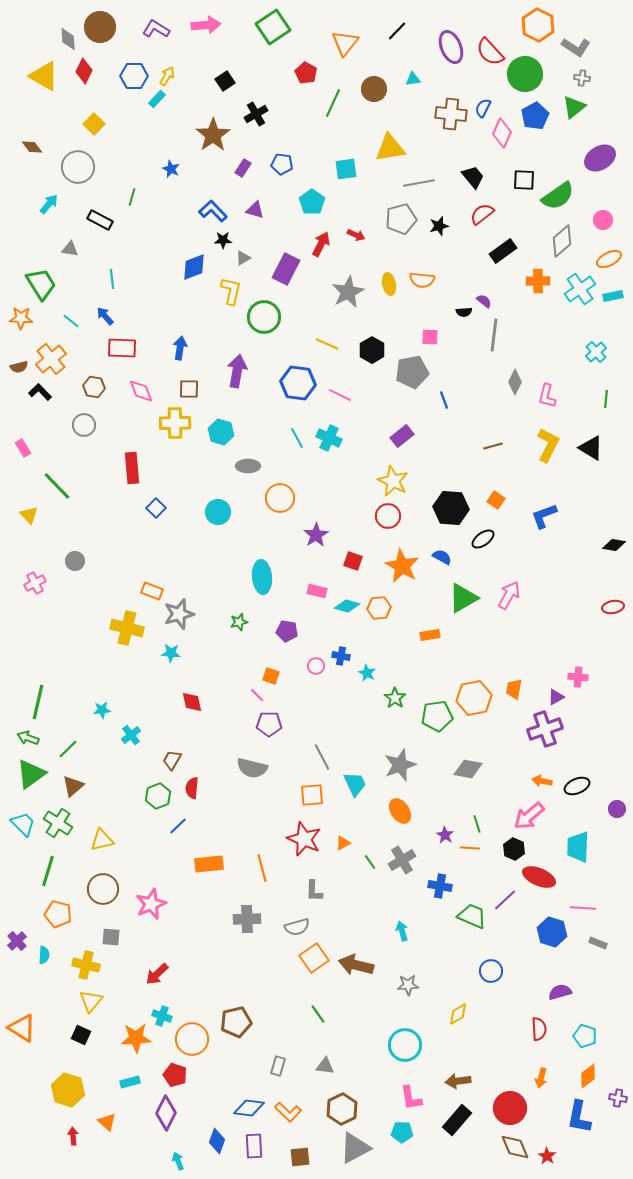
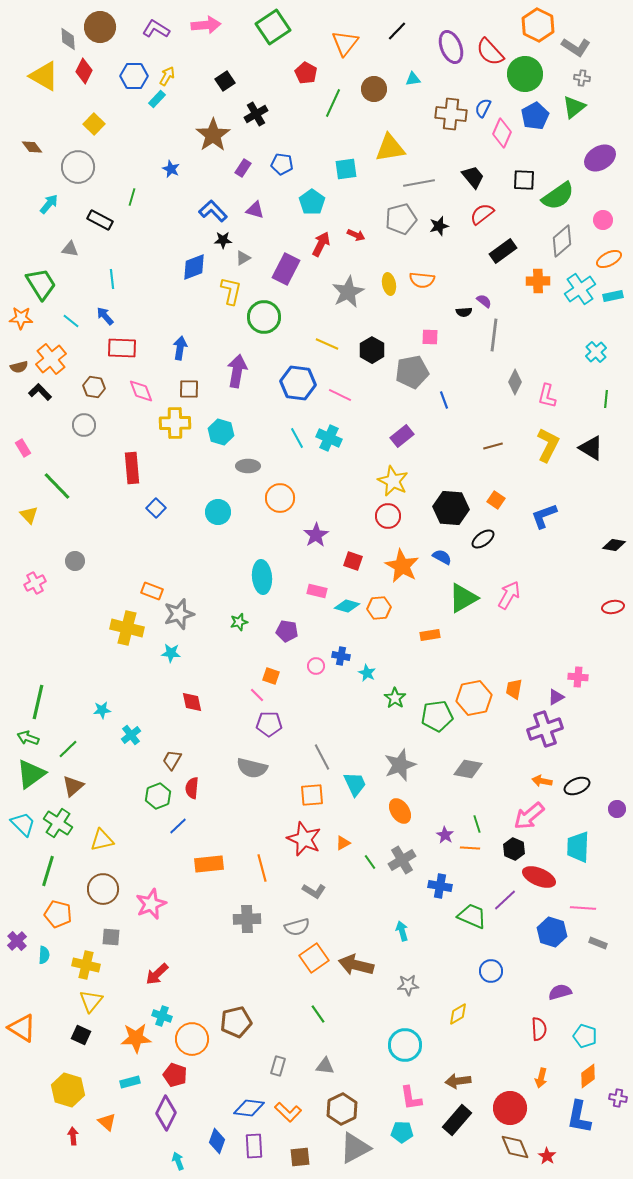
gray L-shape at (314, 891): rotated 60 degrees counterclockwise
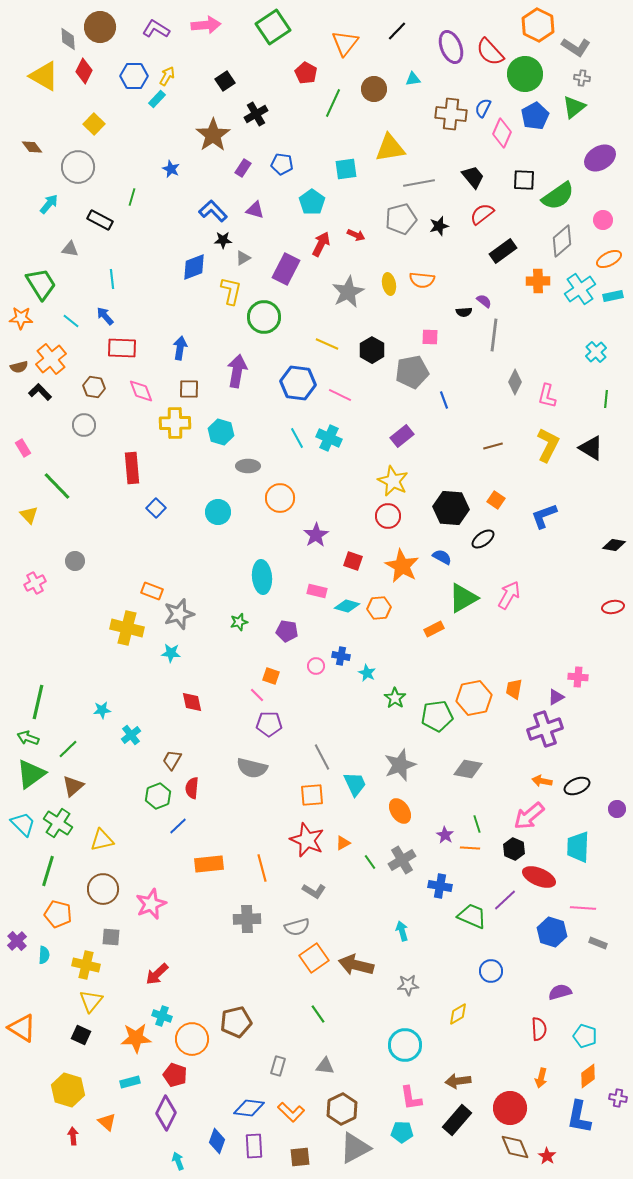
orange rectangle at (430, 635): moved 4 px right, 6 px up; rotated 18 degrees counterclockwise
red star at (304, 839): moved 3 px right, 1 px down
orange L-shape at (288, 1112): moved 3 px right
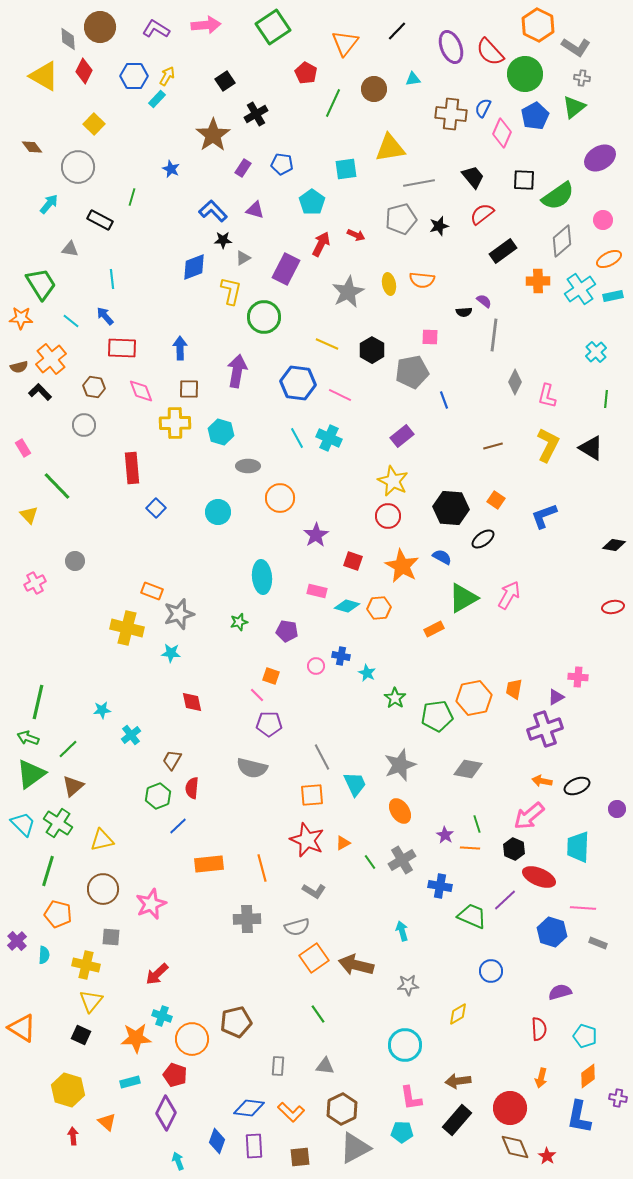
blue arrow at (180, 348): rotated 10 degrees counterclockwise
gray rectangle at (278, 1066): rotated 12 degrees counterclockwise
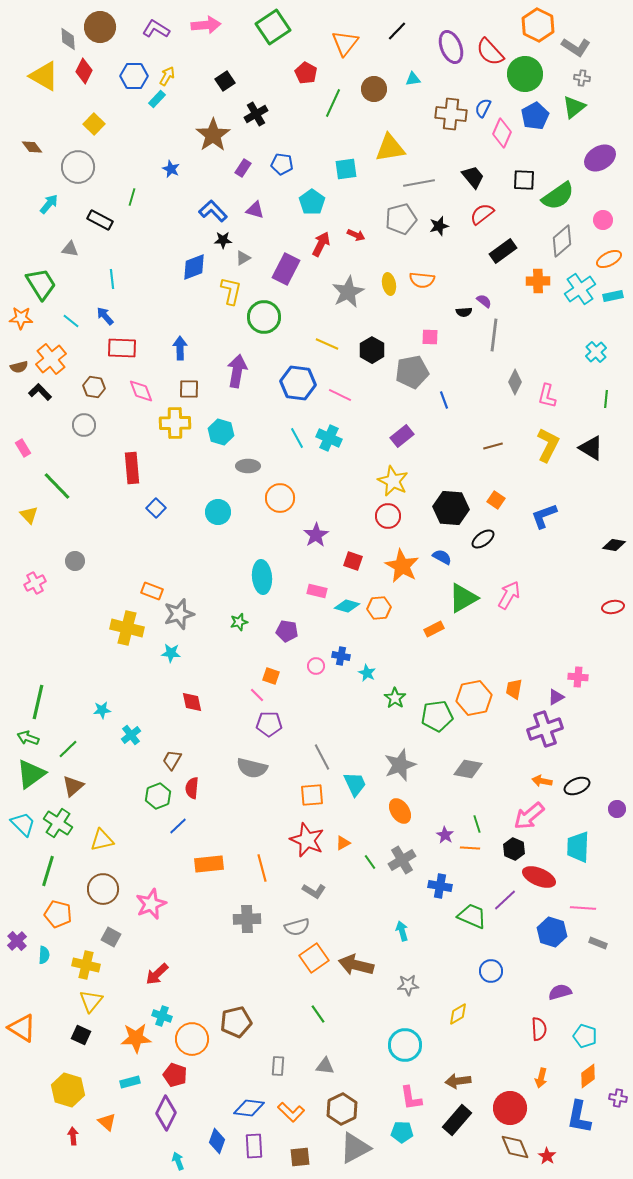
gray square at (111, 937): rotated 24 degrees clockwise
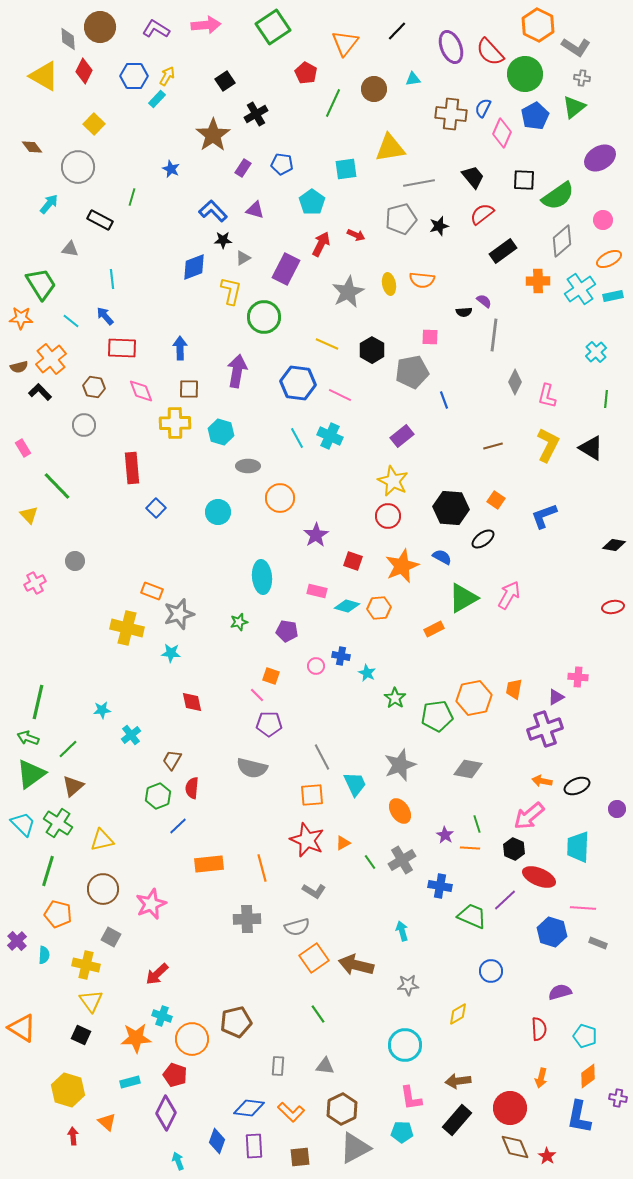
cyan cross at (329, 438): moved 1 px right, 2 px up
orange star at (402, 566): rotated 20 degrees clockwise
yellow triangle at (91, 1001): rotated 15 degrees counterclockwise
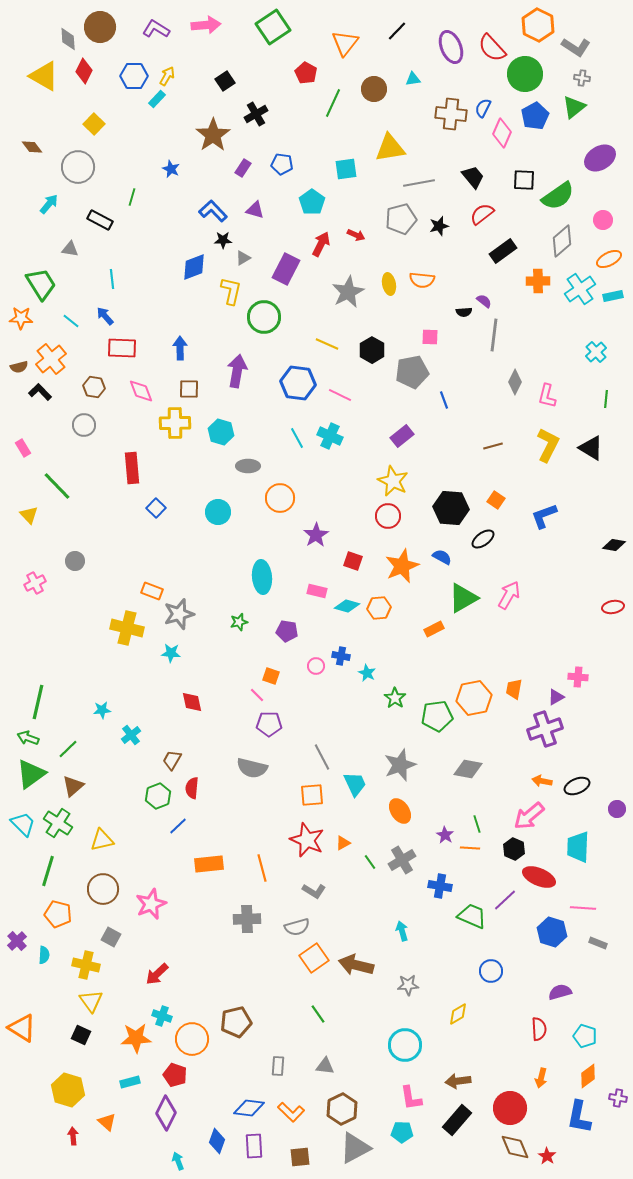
red semicircle at (490, 52): moved 2 px right, 4 px up
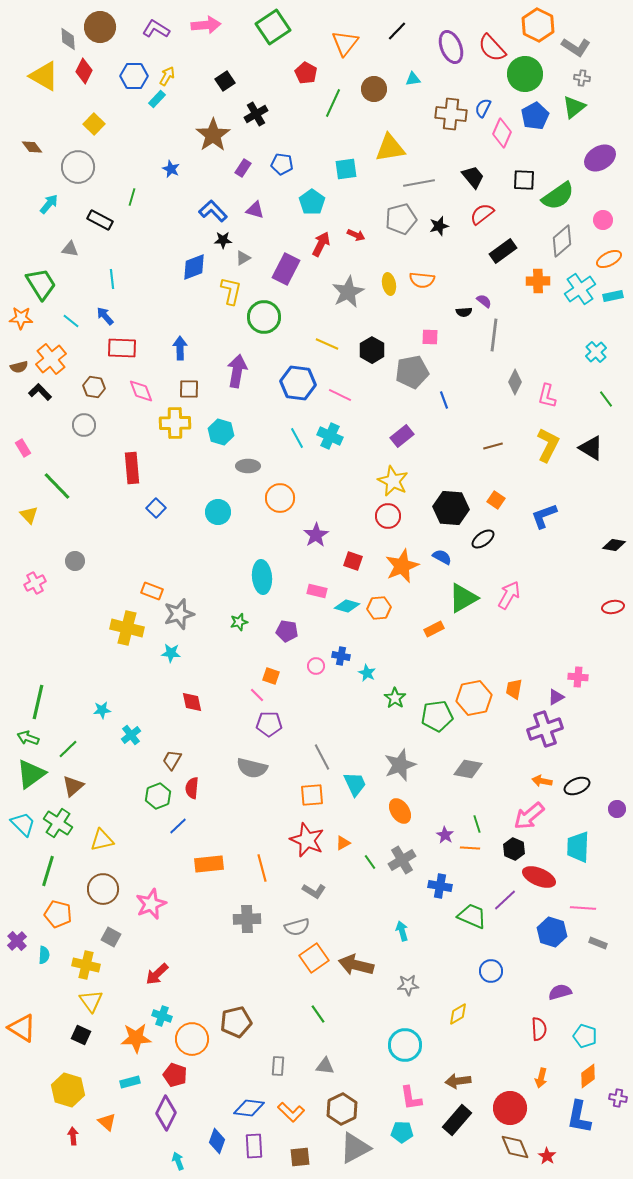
green line at (606, 399): rotated 42 degrees counterclockwise
